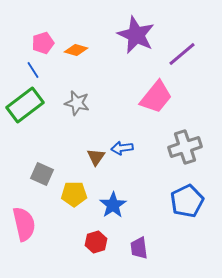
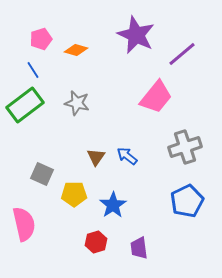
pink pentagon: moved 2 px left, 4 px up
blue arrow: moved 5 px right, 8 px down; rotated 45 degrees clockwise
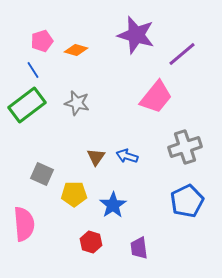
purple star: rotated 9 degrees counterclockwise
pink pentagon: moved 1 px right, 2 px down
green rectangle: moved 2 px right
blue arrow: rotated 20 degrees counterclockwise
pink semicircle: rotated 8 degrees clockwise
red hexagon: moved 5 px left; rotated 25 degrees counterclockwise
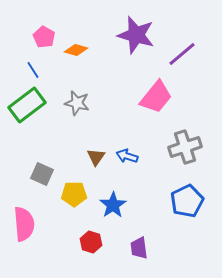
pink pentagon: moved 2 px right, 4 px up; rotated 25 degrees counterclockwise
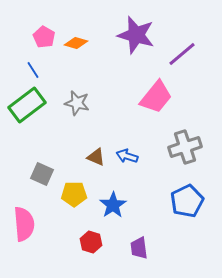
orange diamond: moved 7 px up
brown triangle: rotated 42 degrees counterclockwise
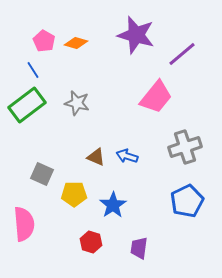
pink pentagon: moved 4 px down
purple trapezoid: rotated 15 degrees clockwise
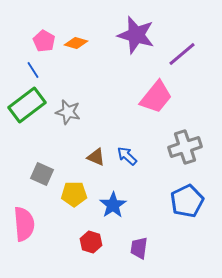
gray star: moved 9 px left, 9 px down
blue arrow: rotated 25 degrees clockwise
